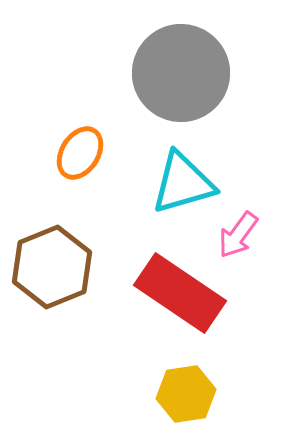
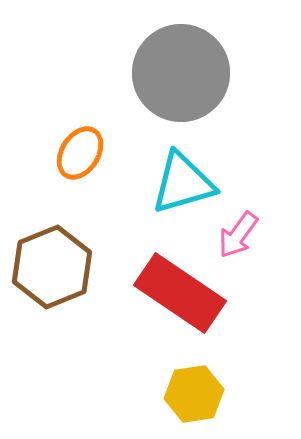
yellow hexagon: moved 8 px right
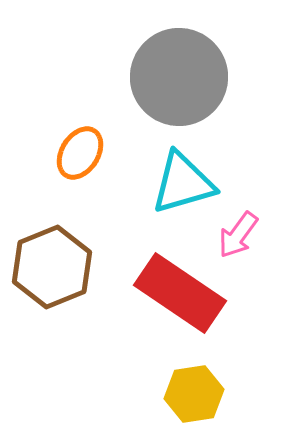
gray circle: moved 2 px left, 4 px down
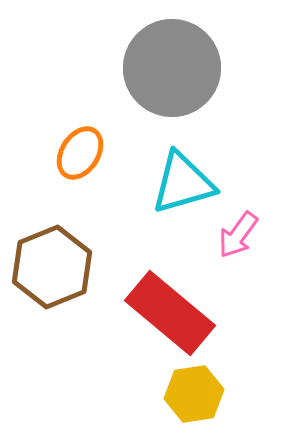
gray circle: moved 7 px left, 9 px up
red rectangle: moved 10 px left, 20 px down; rotated 6 degrees clockwise
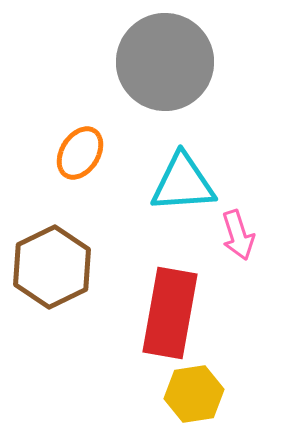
gray circle: moved 7 px left, 6 px up
cyan triangle: rotated 12 degrees clockwise
pink arrow: rotated 54 degrees counterclockwise
brown hexagon: rotated 4 degrees counterclockwise
red rectangle: rotated 60 degrees clockwise
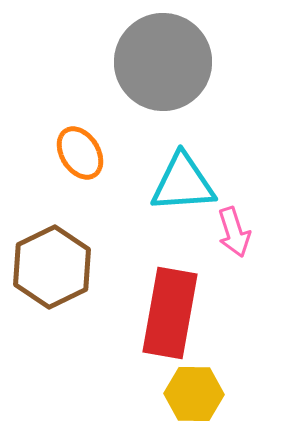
gray circle: moved 2 px left
orange ellipse: rotated 64 degrees counterclockwise
pink arrow: moved 4 px left, 3 px up
yellow hexagon: rotated 10 degrees clockwise
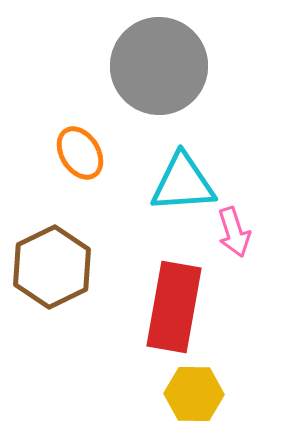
gray circle: moved 4 px left, 4 px down
red rectangle: moved 4 px right, 6 px up
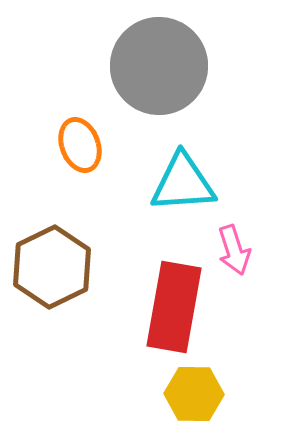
orange ellipse: moved 8 px up; rotated 12 degrees clockwise
pink arrow: moved 18 px down
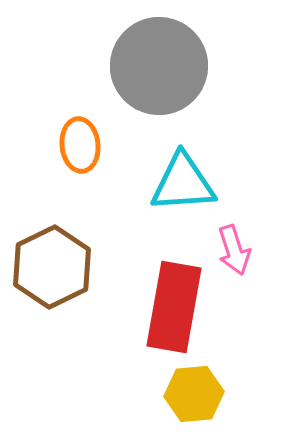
orange ellipse: rotated 14 degrees clockwise
yellow hexagon: rotated 6 degrees counterclockwise
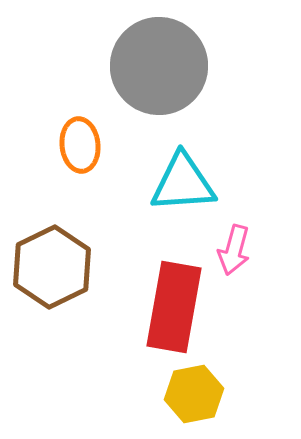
pink arrow: rotated 33 degrees clockwise
yellow hexagon: rotated 6 degrees counterclockwise
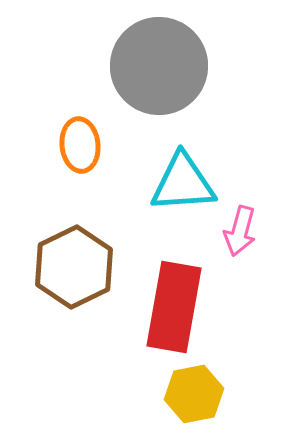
pink arrow: moved 6 px right, 19 px up
brown hexagon: moved 22 px right
